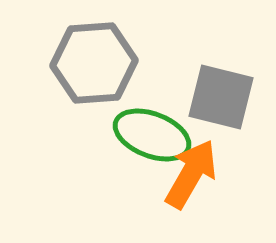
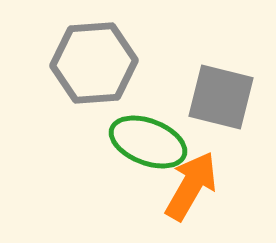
green ellipse: moved 4 px left, 7 px down
orange arrow: moved 12 px down
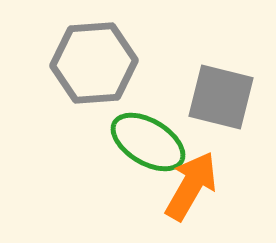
green ellipse: rotated 10 degrees clockwise
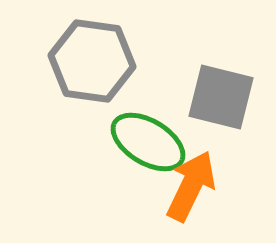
gray hexagon: moved 2 px left, 2 px up; rotated 12 degrees clockwise
orange arrow: rotated 4 degrees counterclockwise
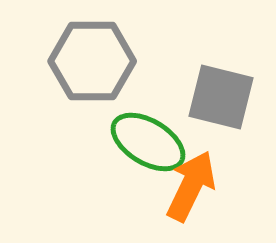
gray hexagon: rotated 8 degrees counterclockwise
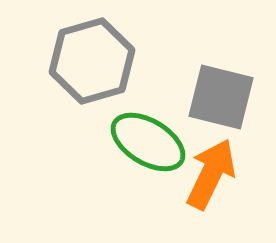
gray hexagon: rotated 16 degrees counterclockwise
orange arrow: moved 20 px right, 12 px up
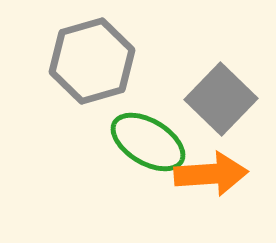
gray square: moved 2 px down; rotated 30 degrees clockwise
orange arrow: rotated 60 degrees clockwise
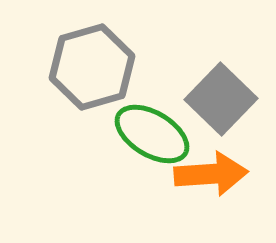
gray hexagon: moved 6 px down
green ellipse: moved 4 px right, 8 px up
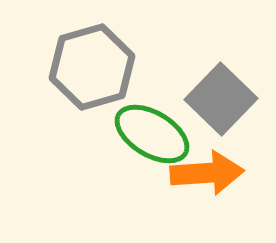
orange arrow: moved 4 px left, 1 px up
